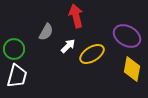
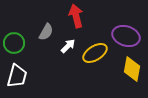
purple ellipse: moved 1 px left; rotated 12 degrees counterclockwise
green circle: moved 6 px up
yellow ellipse: moved 3 px right, 1 px up
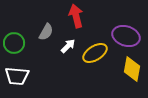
white trapezoid: rotated 80 degrees clockwise
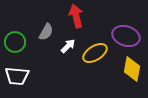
green circle: moved 1 px right, 1 px up
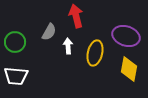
gray semicircle: moved 3 px right
white arrow: rotated 49 degrees counterclockwise
yellow ellipse: rotated 45 degrees counterclockwise
yellow diamond: moved 3 px left
white trapezoid: moved 1 px left
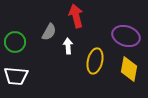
yellow ellipse: moved 8 px down
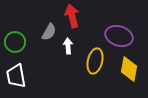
red arrow: moved 4 px left
purple ellipse: moved 7 px left
white trapezoid: rotated 75 degrees clockwise
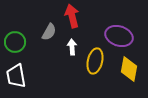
white arrow: moved 4 px right, 1 px down
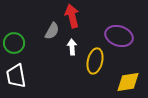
gray semicircle: moved 3 px right, 1 px up
green circle: moved 1 px left, 1 px down
yellow diamond: moved 1 px left, 13 px down; rotated 70 degrees clockwise
